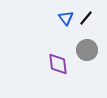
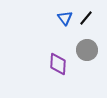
blue triangle: moved 1 px left
purple diamond: rotated 10 degrees clockwise
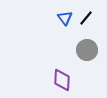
purple diamond: moved 4 px right, 16 px down
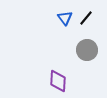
purple diamond: moved 4 px left, 1 px down
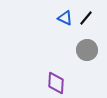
blue triangle: rotated 28 degrees counterclockwise
purple diamond: moved 2 px left, 2 px down
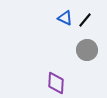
black line: moved 1 px left, 2 px down
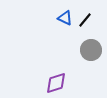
gray circle: moved 4 px right
purple diamond: rotated 70 degrees clockwise
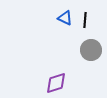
black line: rotated 35 degrees counterclockwise
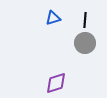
blue triangle: moved 12 px left; rotated 42 degrees counterclockwise
gray circle: moved 6 px left, 7 px up
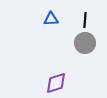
blue triangle: moved 2 px left, 1 px down; rotated 14 degrees clockwise
